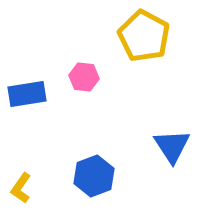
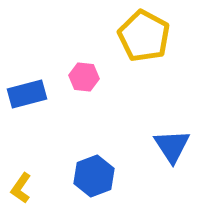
blue rectangle: rotated 6 degrees counterclockwise
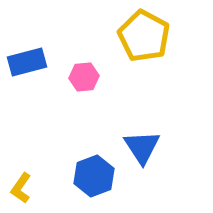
pink hexagon: rotated 12 degrees counterclockwise
blue rectangle: moved 32 px up
blue triangle: moved 30 px left, 1 px down
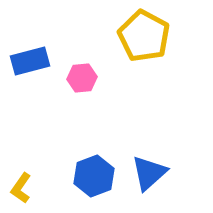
blue rectangle: moved 3 px right, 1 px up
pink hexagon: moved 2 px left, 1 px down
blue triangle: moved 7 px right, 26 px down; rotated 21 degrees clockwise
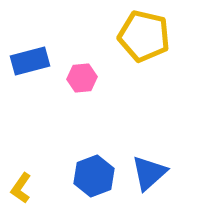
yellow pentagon: rotated 15 degrees counterclockwise
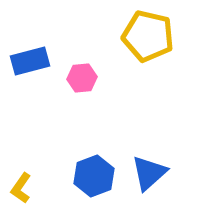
yellow pentagon: moved 4 px right
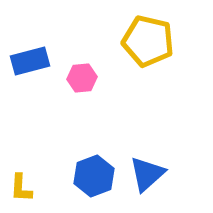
yellow pentagon: moved 5 px down
blue triangle: moved 2 px left, 1 px down
yellow L-shape: rotated 32 degrees counterclockwise
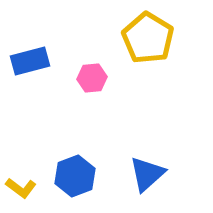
yellow pentagon: moved 3 px up; rotated 18 degrees clockwise
pink hexagon: moved 10 px right
blue hexagon: moved 19 px left
yellow L-shape: rotated 56 degrees counterclockwise
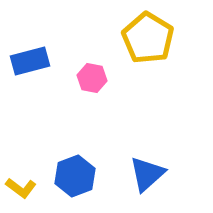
pink hexagon: rotated 16 degrees clockwise
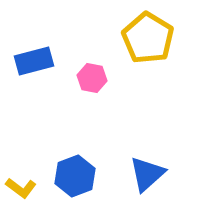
blue rectangle: moved 4 px right
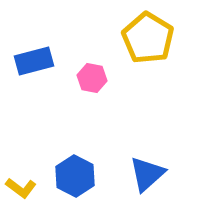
blue hexagon: rotated 12 degrees counterclockwise
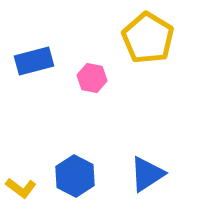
blue triangle: rotated 9 degrees clockwise
